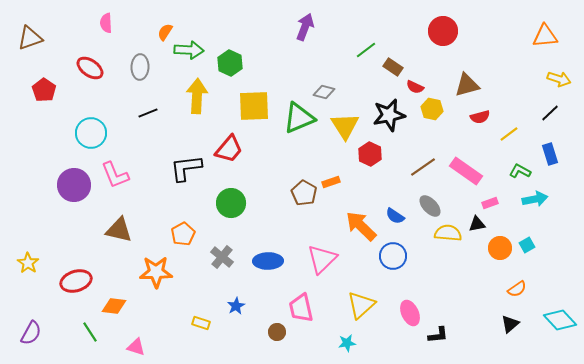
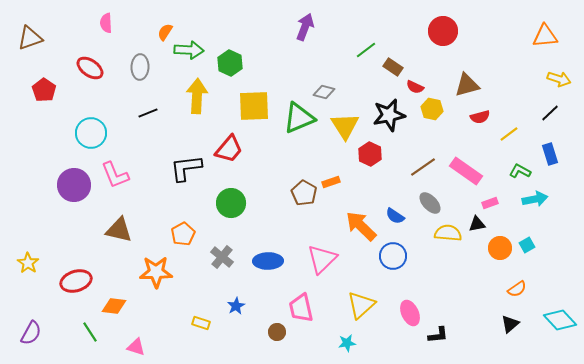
gray ellipse at (430, 206): moved 3 px up
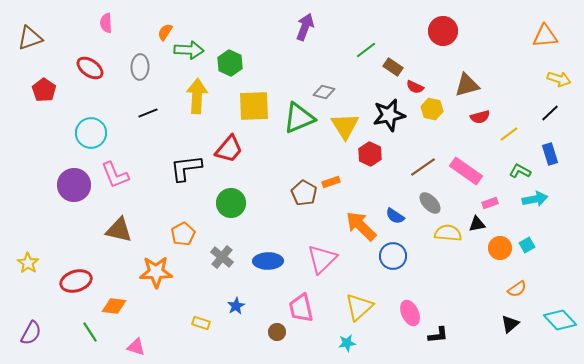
yellow triangle at (361, 305): moved 2 px left, 2 px down
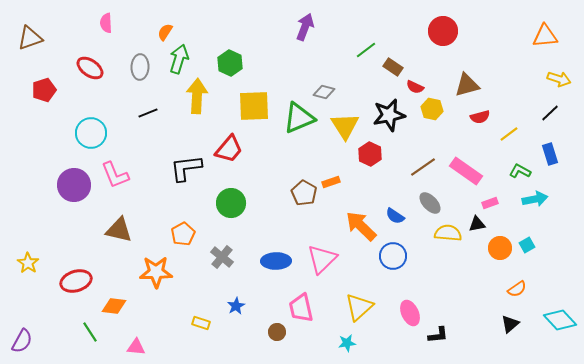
green arrow at (189, 50): moved 10 px left, 9 px down; rotated 76 degrees counterclockwise
red pentagon at (44, 90): rotated 20 degrees clockwise
blue ellipse at (268, 261): moved 8 px right
purple semicircle at (31, 333): moved 9 px left, 8 px down
pink triangle at (136, 347): rotated 12 degrees counterclockwise
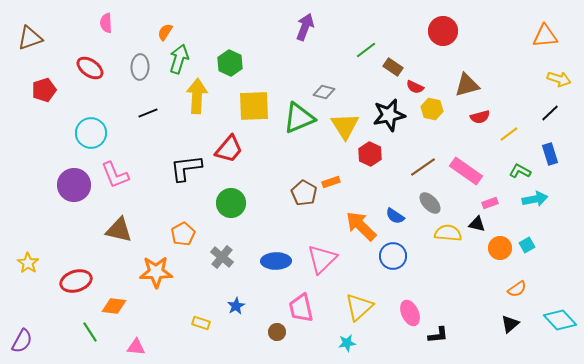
black triangle at (477, 224): rotated 24 degrees clockwise
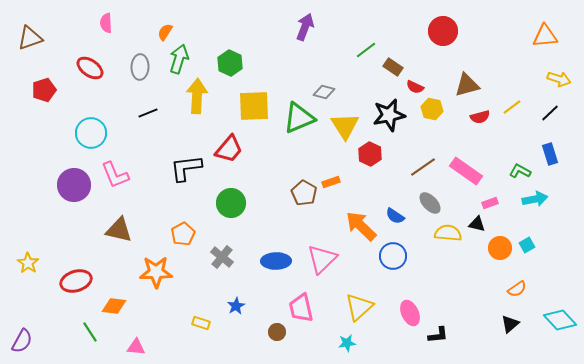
yellow line at (509, 134): moved 3 px right, 27 px up
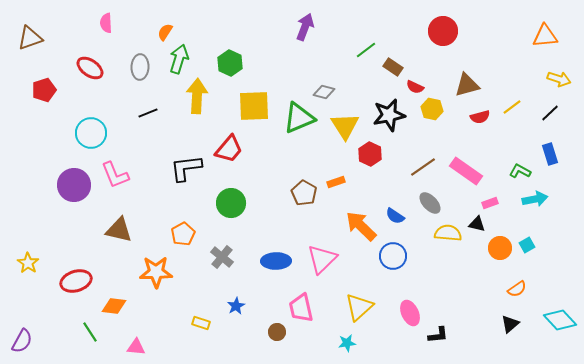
orange rectangle at (331, 182): moved 5 px right
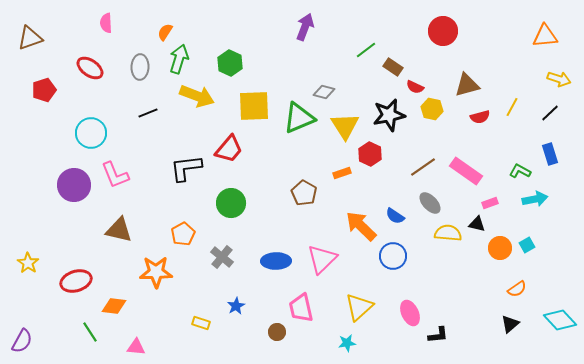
yellow arrow at (197, 96): rotated 108 degrees clockwise
yellow line at (512, 107): rotated 24 degrees counterclockwise
orange rectangle at (336, 182): moved 6 px right, 9 px up
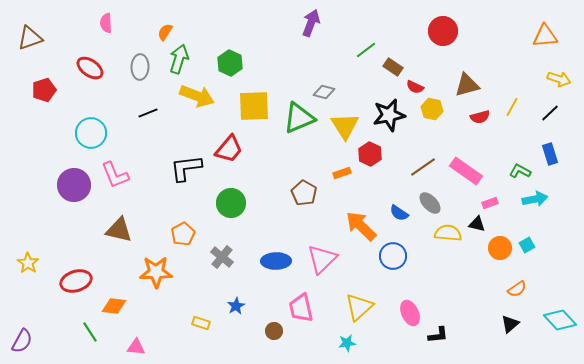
purple arrow at (305, 27): moved 6 px right, 4 px up
blue semicircle at (395, 216): moved 4 px right, 3 px up
brown circle at (277, 332): moved 3 px left, 1 px up
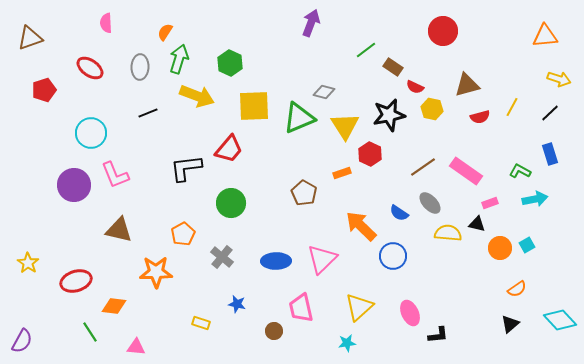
blue star at (236, 306): moved 1 px right, 2 px up; rotated 30 degrees counterclockwise
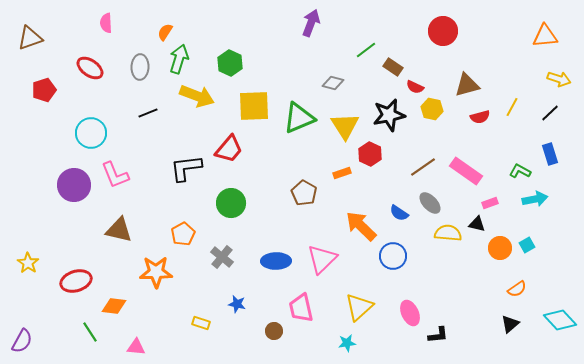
gray diamond at (324, 92): moved 9 px right, 9 px up
